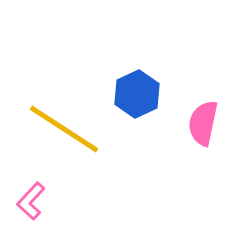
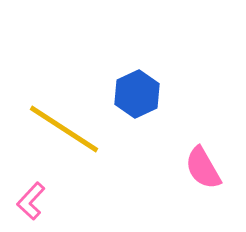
pink semicircle: moved 45 px down; rotated 42 degrees counterclockwise
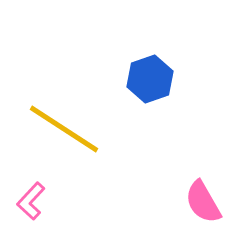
blue hexagon: moved 13 px right, 15 px up; rotated 6 degrees clockwise
pink semicircle: moved 34 px down
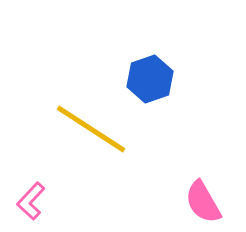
yellow line: moved 27 px right
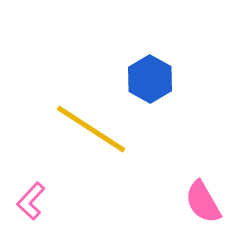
blue hexagon: rotated 12 degrees counterclockwise
